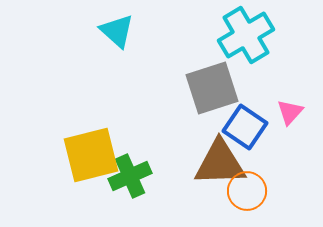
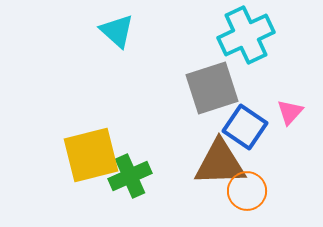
cyan cross: rotated 6 degrees clockwise
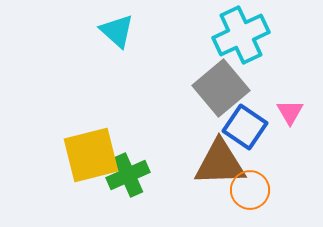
cyan cross: moved 5 px left
gray square: moved 9 px right; rotated 22 degrees counterclockwise
pink triangle: rotated 12 degrees counterclockwise
green cross: moved 2 px left, 1 px up
orange circle: moved 3 px right, 1 px up
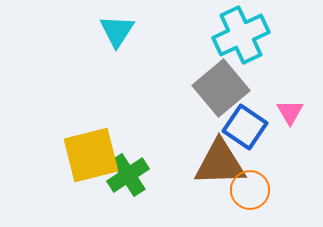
cyan triangle: rotated 21 degrees clockwise
green cross: rotated 9 degrees counterclockwise
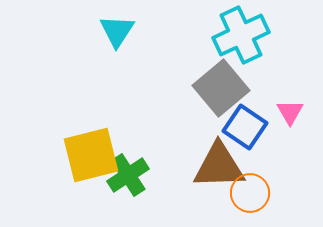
brown triangle: moved 1 px left, 3 px down
orange circle: moved 3 px down
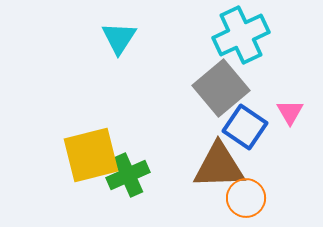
cyan triangle: moved 2 px right, 7 px down
green cross: rotated 9 degrees clockwise
orange circle: moved 4 px left, 5 px down
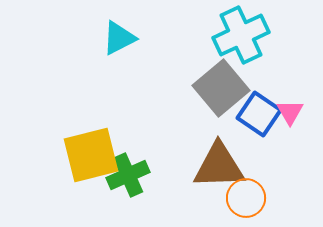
cyan triangle: rotated 30 degrees clockwise
blue square: moved 14 px right, 13 px up
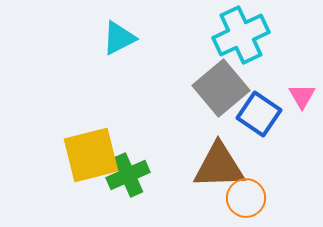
pink triangle: moved 12 px right, 16 px up
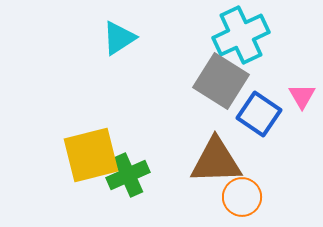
cyan triangle: rotated 6 degrees counterclockwise
gray square: moved 7 px up; rotated 18 degrees counterclockwise
brown triangle: moved 3 px left, 5 px up
orange circle: moved 4 px left, 1 px up
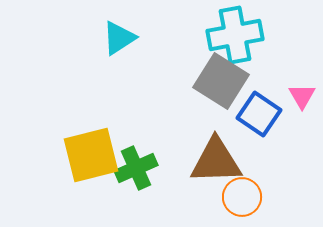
cyan cross: moved 6 px left; rotated 14 degrees clockwise
green cross: moved 8 px right, 7 px up
